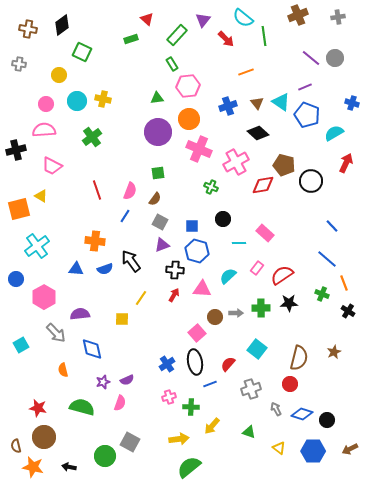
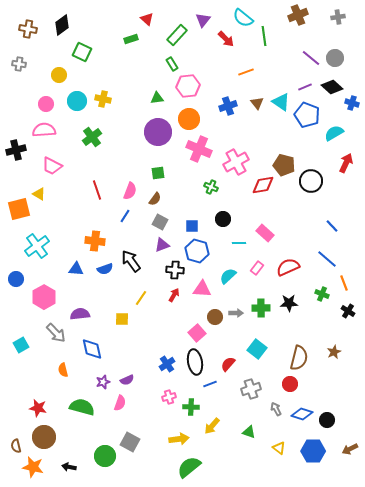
black diamond at (258, 133): moved 74 px right, 46 px up
yellow triangle at (41, 196): moved 2 px left, 2 px up
red semicircle at (282, 275): moved 6 px right, 8 px up; rotated 10 degrees clockwise
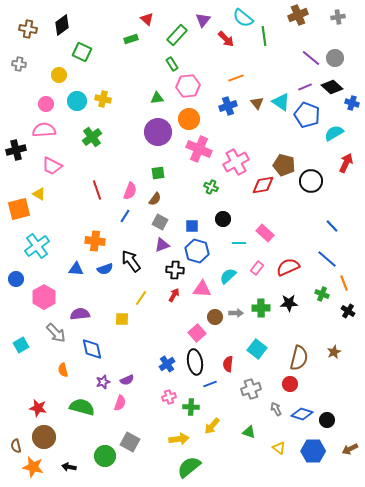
orange line at (246, 72): moved 10 px left, 6 px down
red semicircle at (228, 364): rotated 35 degrees counterclockwise
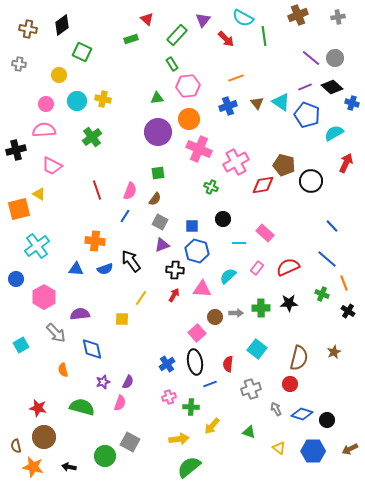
cyan semicircle at (243, 18): rotated 10 degrees counterclockwise
purple semicircle at (127, 380): moved 1 px right, 2 px down; rotated 40 degrees counterclockwise
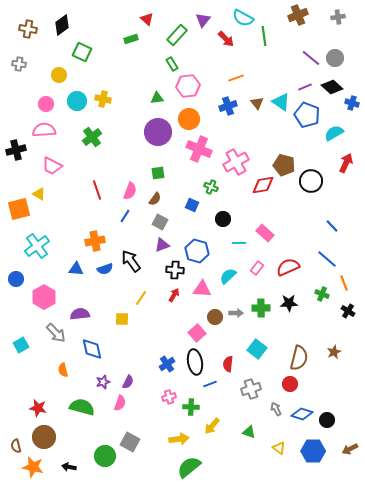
blue square at (192, 226): moved 21 px up; rotated 24 degrees clockwise
orange cross at (95, 241): rotated 18 degrees counterclockwise
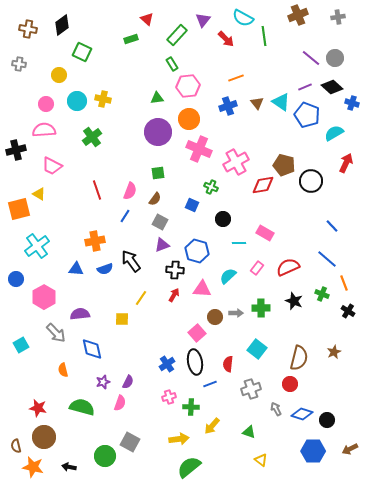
pink rectangle at (265, 233): rotated 12 degrees counterclockwise
black star at (289, 303): moved 5 px right, 2 px up; rotated 24 degrees clockwise
yellow triangle at (279, 448): moved 18 px left, 12 px down
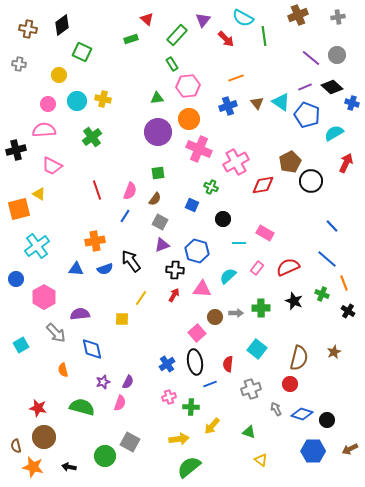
gray circle at (335, 58): moved 2 px right, 3 px up
pink circle at (46, 104): moved 2 px right
brown pentagon at (284, 165): moved 6 px right, 3 px up; rotated 30 degrees clockwise
